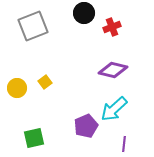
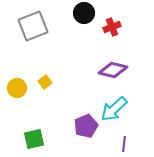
green square: moved 1 px down
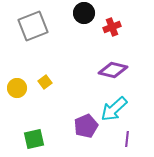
purple line: moved 3 px right, 5 px up
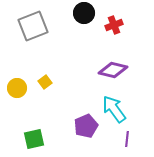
red cross: moved 2 px right, 2 px up
cyan arrow: rotated 96 degrees clockwise
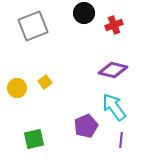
cyan arrow: moved 2 px up
purple line: moved 6 px left, 1 px down
